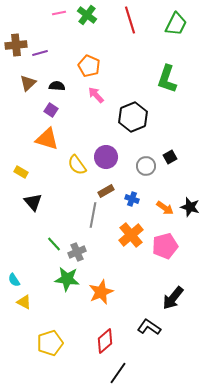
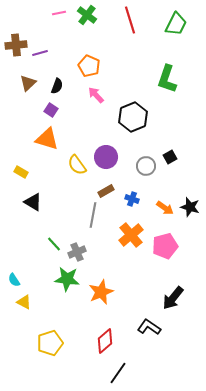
black semicircle: rotated 105 degrees clockwise
black triangle: rotated 18 degrees counterclockwise
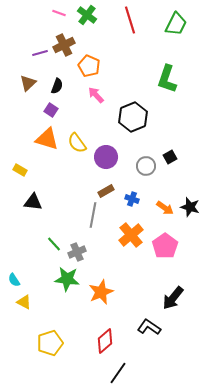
pink line: rotated 32 degrees clockwise
brown cross: moved 48 px right; rotated 20 degrees counterclockwise
yellow semicircle: moved 22 px up
yellow rectangle: moved 1 px left, 2 px up
black triangle: rotated 24 degrees counterclockwise
pink pentagon: rotated 20 degrees counterclockwise
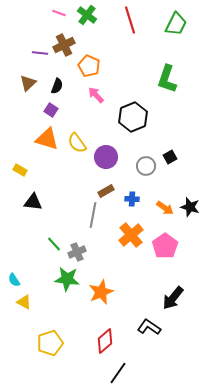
purple line: rotated 21 degrees clockwise
blue cross: rotated 16 degrees counterclockwise
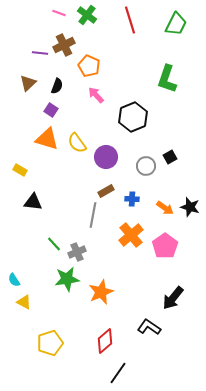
green star: rotated 15 degrees counterclockwise
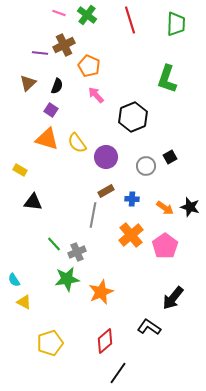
green trapezoid: rotated 25 degrees counterclockwise
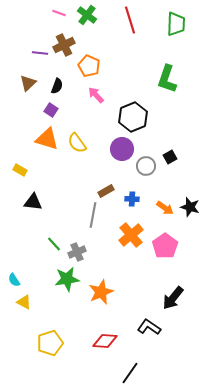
purple circle: moved 16 px right, 8 px up
red diamond: rotated 45 degrees clockwise
black line: moved 12 px right
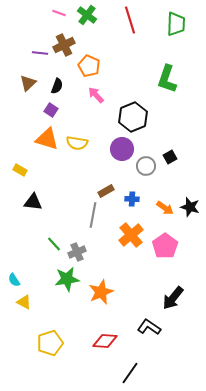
yellow semicircle: rotated 45 degrees counterclockwise
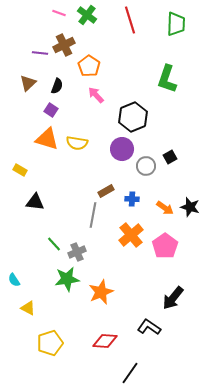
orange pentagon: rotated 10 degrees clockwise
black triangle: moved 2 px right
yellow triangle: moved 4 px right, 6 px down
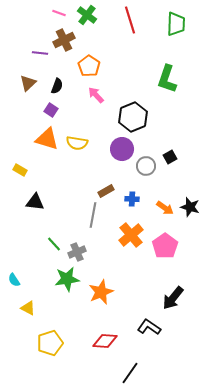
brown cross: moved 5 px up
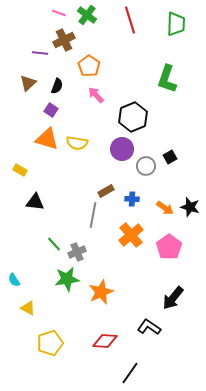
pink pentagon: moved 4 px right, 1 px down
